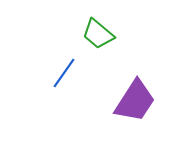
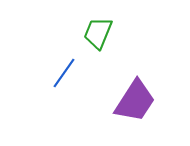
green trapezoid: moved 1 px up; rotated 72 degrees clockwise
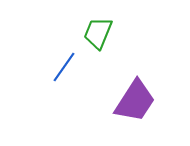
blue line: moved 6 px up
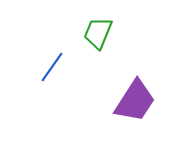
blue line: moved 12 px left
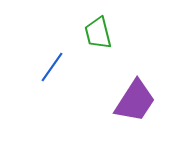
green trapezoid: rotated 36 degrees counterclockwise
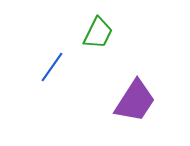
green trapezoid: rotated 140 degrees counterclockwise
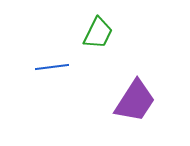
blue line: rotated 48 degrees clockwise
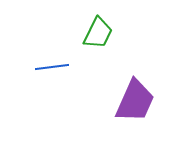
purple trapezoid: rotated 9 degrees counterclockwise
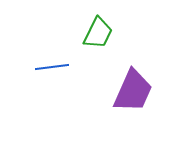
purple trapezoid: moved 2 px left, 10 px up
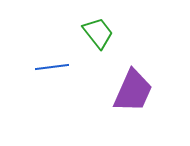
green trapezoid: rotated 64 degrees counterclockwise
